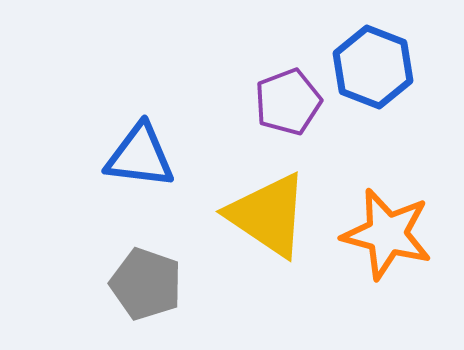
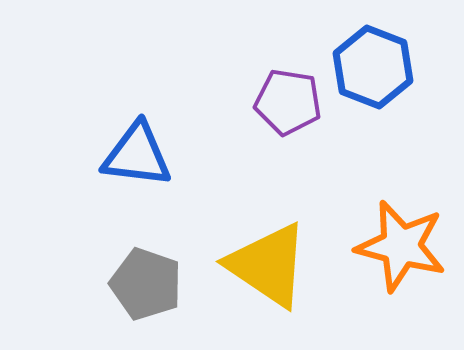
purple pentagon: rotated 30 degrees clockwise
blue triangle: moved 3 px left, 1 px up
yellow triangle: moved 50 px down
orange star: moved 14 px right, 12 px down
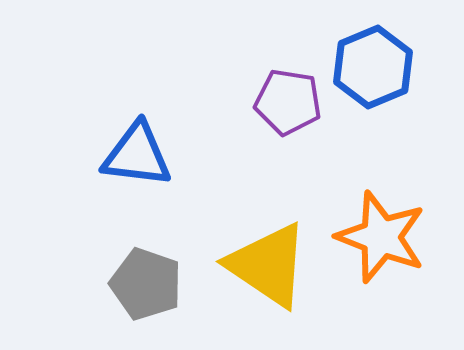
blue hexagon: rotated 16 degrees clockwise
orange star: moved 20 px left, 9 px up; rotated 6 degrees clockwise
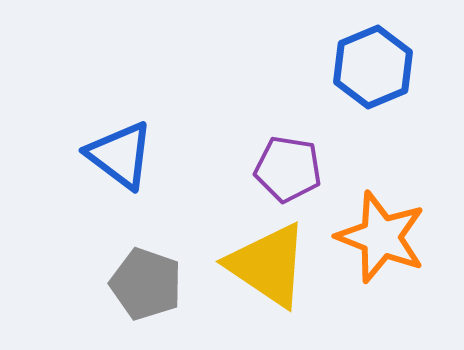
purple pentagon: moved 67 px down
blue triangle: moved 17 px left; rotated 30 degrees clockwise
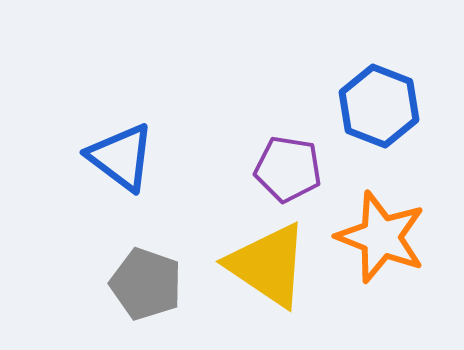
blue hexagon: moved 6 px right, 39 px down; rotated 16 degrees counterclockwise
blue triangle: moved 1 px right, 2 px down
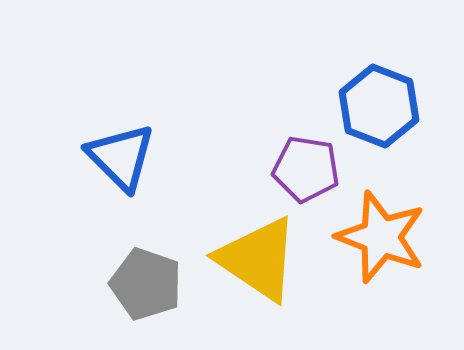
blue triangle: rotated 8 degrees clockwise
purple pentagon: moved 18 px right
yellow triangle: moved 10 px left, 6 px up
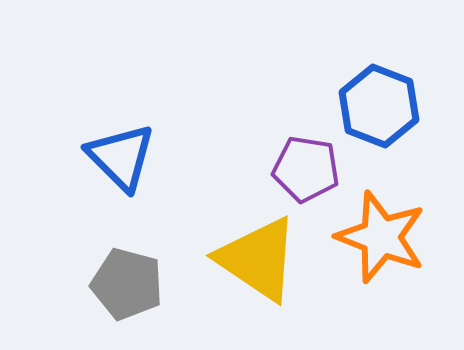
gray pentagon: moved 19 px left; rotated 4 degrees counterclockwise
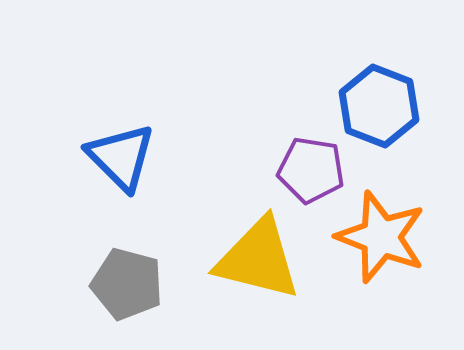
purple pentagon: moved 5 px right, 1 px down
yellow triangle: rotated 20 degrees counterclockwise
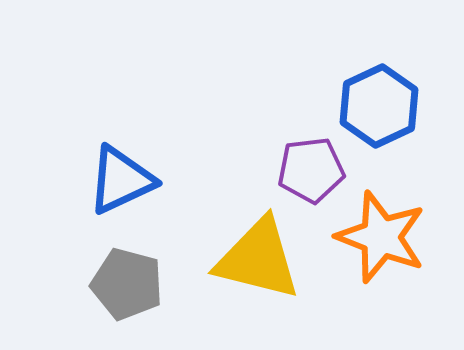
blue hexagon: rotated 14 degrees clockwise
blue triangle: moved 23 px down; rotated 50 degrees clockwise
purple pentagon: rotated 16 degrees counterclockwise
